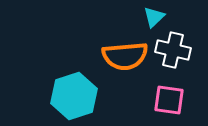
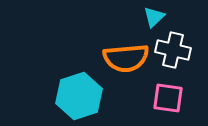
orange semicircle: moved 1 px right, 2 px down
cyan hexagon: moved 5 px right
pink square: moved 1 px left, 2 px up
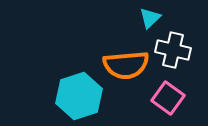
cyan triangle: moved 4 px left, 1 px down
orange semicircle: moved 7 px down
pink square: rotated 28 degrees clockwise
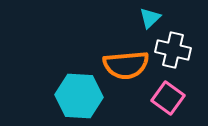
cyan hexagon: rotated 21 degrees clockwise
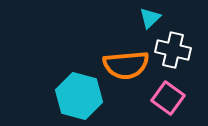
cyan hexagon: rotated 12 degrees clockwise
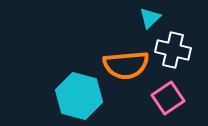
pink square: rotated 20 degrees clockwise
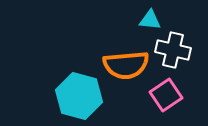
cyan triangle: moved 2 px down; rotated 50 degrees clockwise
pink square: moved 2 px left, 3 px up
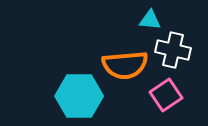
orange semicircle: moved 1 px left
cyan hexagon: rotated 15 degrees counterclockwise
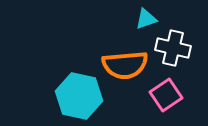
cyan triangle: moved 4 px left, 1 px up; rotated 25 degrees counterclockwise
white cross: moved 2 px up
cyan hexagon: rotated 12 degrees clockwise
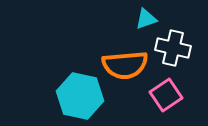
cyan hexagon: moved 1 px right
